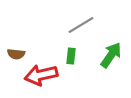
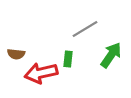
gray line: moved 4 px right, 4 px down
green rectangle: moved 3 px left, 3 px down
red arrow: moved 2 px up
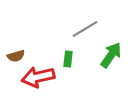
brown semicircle: moved 2 px down; rotated 24 degrees counterclockwise
red arrow: moved 3 px left, 4 px down
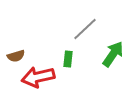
gray line: rotated 12 degrees counterclockwise
green arrow: moved 2 px right, 1 px up
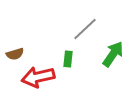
brown semicircle: moved 1 px left, 2 px up
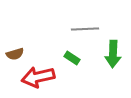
gray line: rotated 40 degrees clockwise
green arrow: rotated 148 degrees clockwise
green rectangle: moved 4 px right, 1 px up; rotated 63 degrees counterclockwise
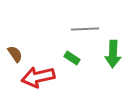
brown semicircle: rotated 108 degrees counterclockwise
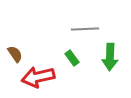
green arrow: moved 3 px left, 3 px down
green rectangle: rotated 21 degrees clockwise
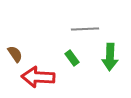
red arrow: rotated 16 degrees clockwise
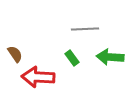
green arrow: rotated 92 degrees clockwise
